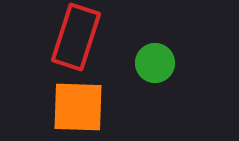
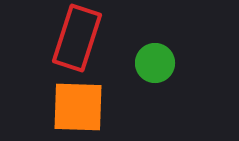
red rectangle: moved 1 px right, 1 px down
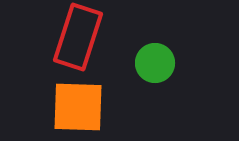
red rectangle: moved 1 px right, 1 px up
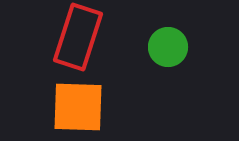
green circle: moved 13 px right, 16 px up
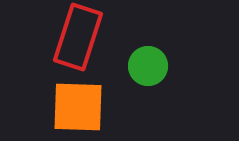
green circle: moved 20 px left, 19 px down
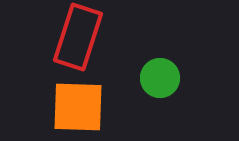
green circle: moved 12 px right, 12 px down
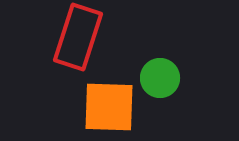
orange square: moved 31 px right
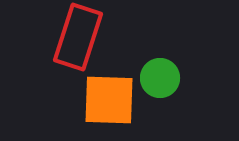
orange square: moved 7 px up
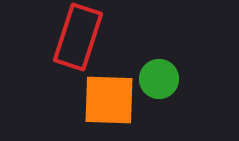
green circle: moved 1 px left, 1 px down
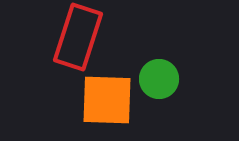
orange square: moved 2 px left
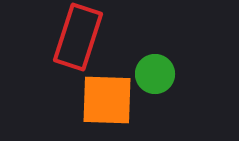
green circle: moved 4 px left, 5 px up
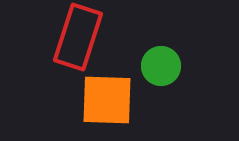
green circle: moved 6 px right, 8 px up
